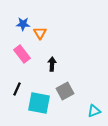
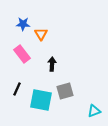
orange triangle: moved 1 px right, 1 px down
gray square: rotated 12 degrees clockwise
cyan square: moved 2 px right, 3 px up
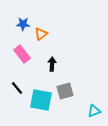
orange triangle: rotated 24 degrees clockwise
black line: moved 1 px up; rotated 64 degrees counterclockwise
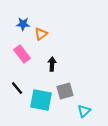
cyan triangle: moved 10 px left; rotated 24 degrees counterclockwise
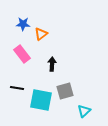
black line: rotated 40 degrees counterclockwise
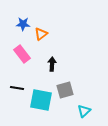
gray square: moved 1 px up
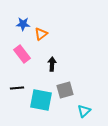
black line: rotated 16 degrees counterclockwise
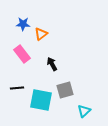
black arrow: rotated 32 degrees counterclockwise
